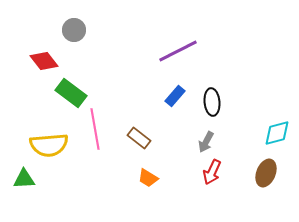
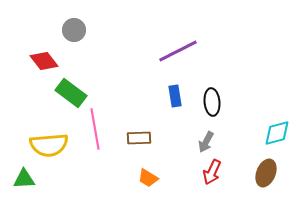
blue rectangle: rotated 50 degrees counterclockwise
brown rectangle: rotated 40 degrees counterclockwise
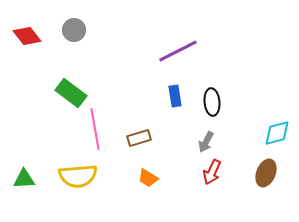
red diamond: moved 17 px left, 25 px up
brown rectangle: rotated 15 degrees counterclockwise
yellow semicircle: moved 29 px right, 31 px down
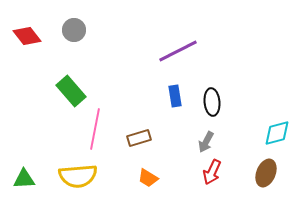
green rectangle: moved 2 px up; rotated 12 degrees clockwise
pink line: rotated 21 degrees clockwise
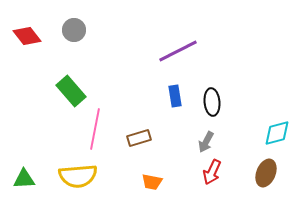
orange trapezoid: moved 4 px right, 4 px down; rotated 20 degrees counterclockwise
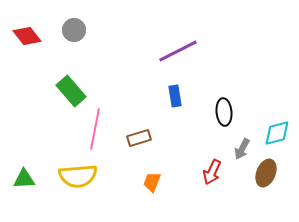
black ellipse: moved 12 px right, 10 px down
gray arrow: moved 36 px right, 7 px down
orange trapezoid: rotated 100 degrees clockwise
